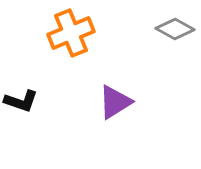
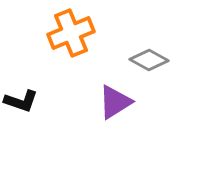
gray diamond: moved 26 px left, 31 px down
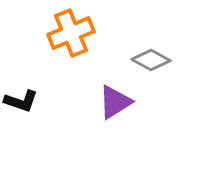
gray diamond: moved 2 px right
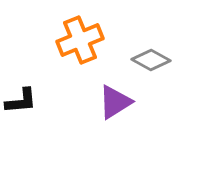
orange cross: moved 9 px right, 7 px down
black L-shape: rotated 24 degrees counterclockwise
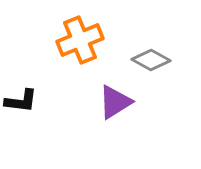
black L-shape: rotated 12 degrees clockwise
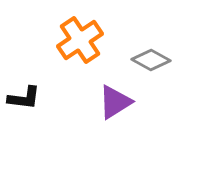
orange cross: rotated 12 degrees counterclockwise
black L-shape: moved 3 px right, 3 px up
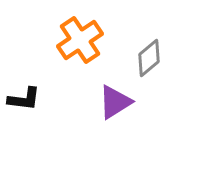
gray diamond: moved 2 px left, 2 px up; rotated 69 degrees counterclockwise
black L-shape: moved 1 px down
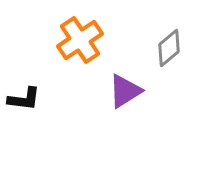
gray diamond: moved 20 px right, 10 px up
purple triangle: moved 10 px right, 11 px up
